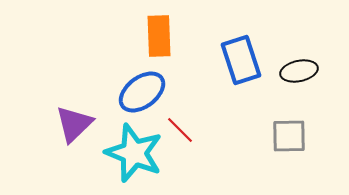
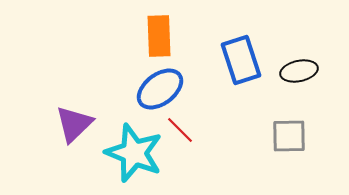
blue ellipse: moved 18 px right, 3 px up
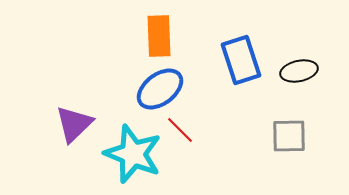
cyan star: moved 1 px left, 1 px down
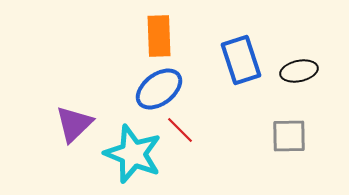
blue ellipse: moved 1 px left
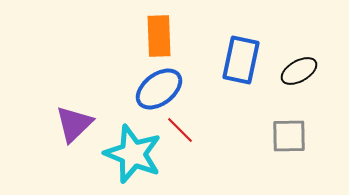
blue rectangle: rotated 30 degrees clockwise
black ellipse: rotated 18 degrees counterclockwise
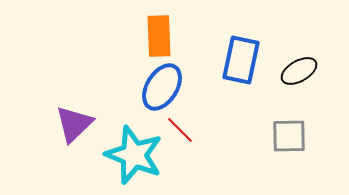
blue ellipse: moved 3 px right, 2 px up; rotated 21 degrees counterclockwise
cyan star: moved 1 px right, 1 px down
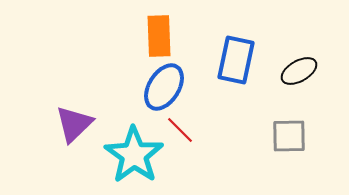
blue rectangle: moved 5 px left
blue ellipse: moved 2 px right
cyan star: rotated 14 degrees clockwise
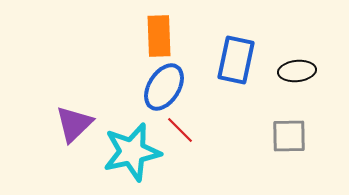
black ellipse: moved 2 px left; rotated 24 degrees clockwise
cyan star: moved 2 px left, 3 px up; rotated 24 degrees clockwise
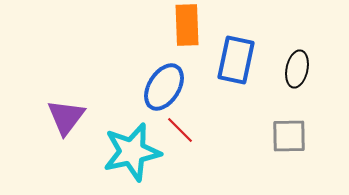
orange rectangle: moved 28 px right, 11 px up
black ellipse: moved 2 px up; rotated 72 degrees counterclockwise
purple triangle: moved 8 px left, 7 px up; rotated 9 degrees counterclockwise
